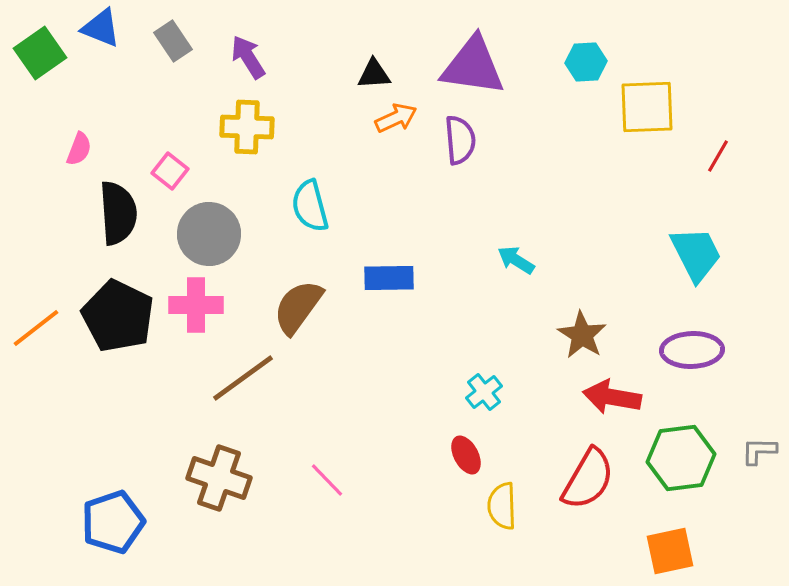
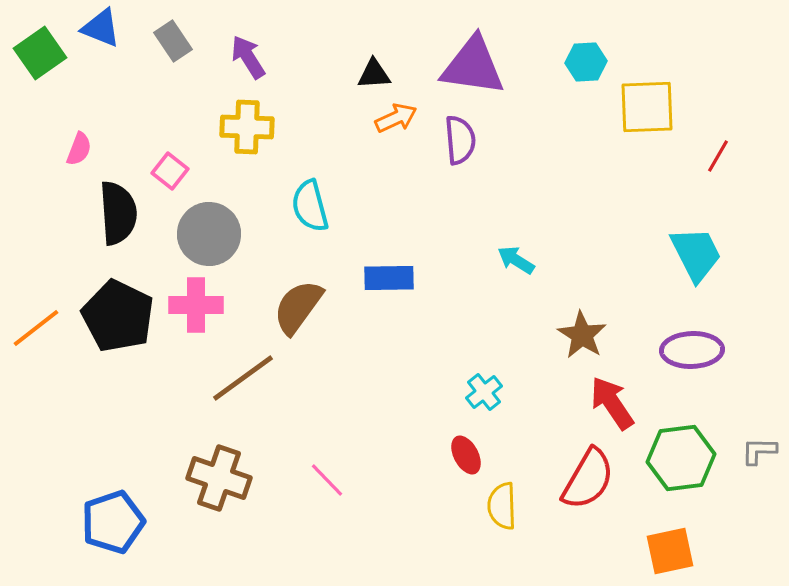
red arrow: moved 6 px down; rotated 46 degrees clockwise
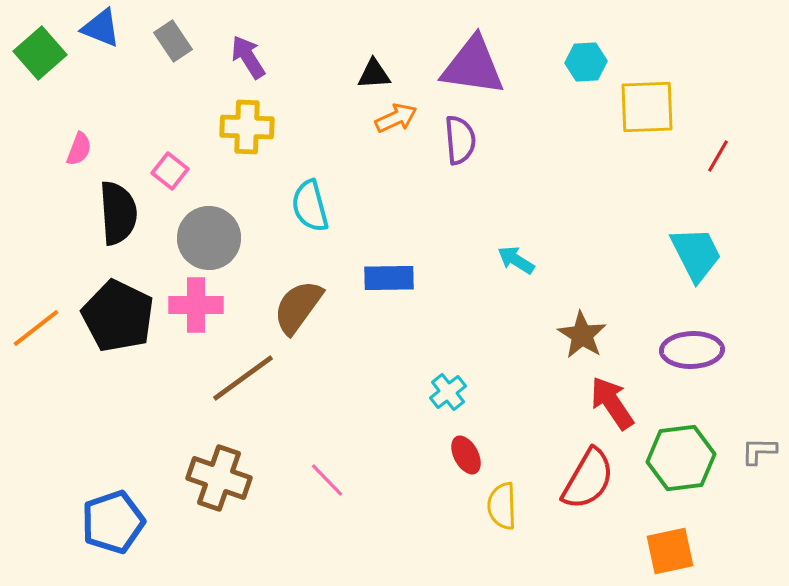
green square: rotated 6 degrees counterclockwise
gray circle: moved 4 px down
cyan cross: moved 36 px left
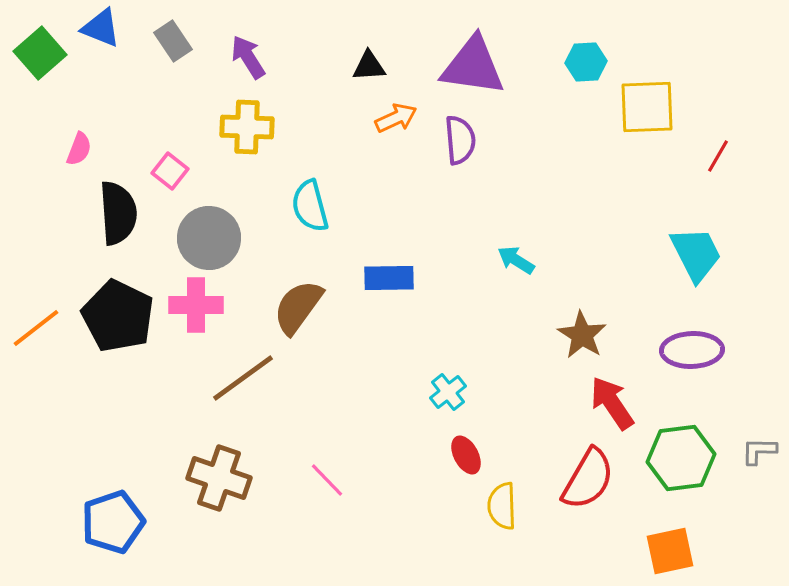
black triangle: moved 5 px left, 8 px up
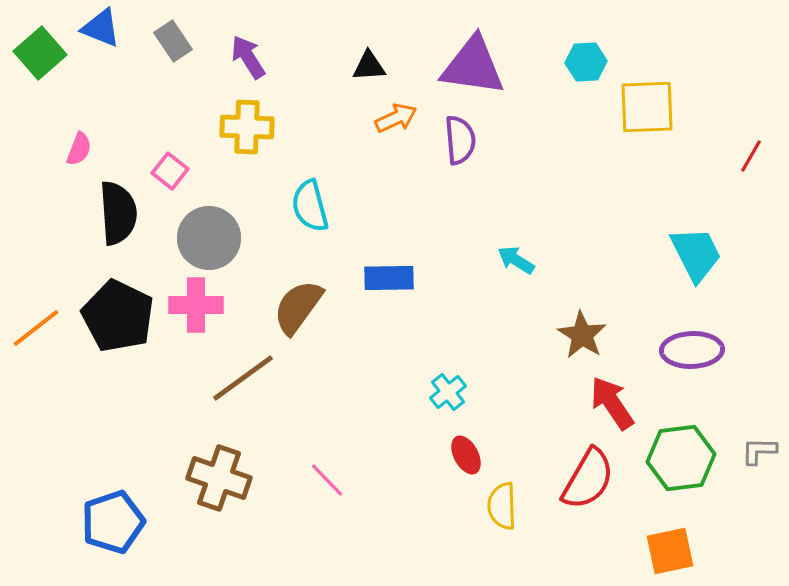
red line: moved 33 px right
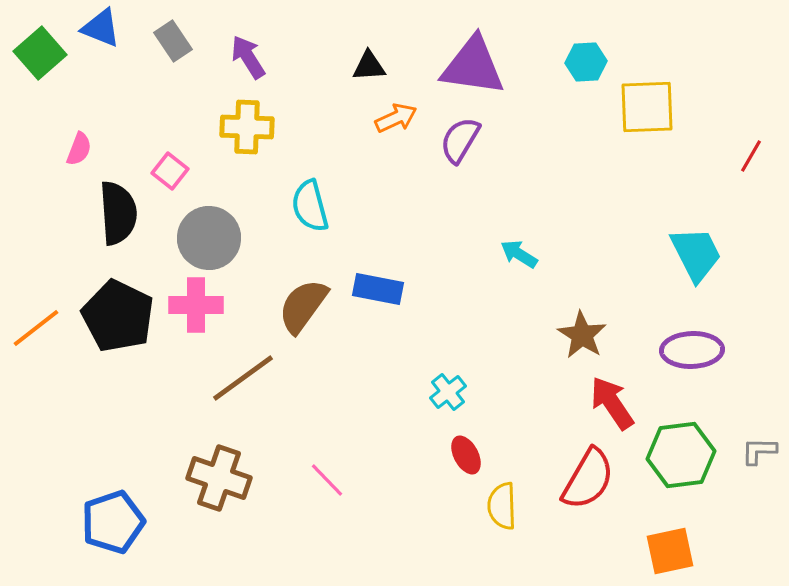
purple semicircle: rotated 144 degrees counterclockwise
cyan arrow: moved 3 px right, 6 px up
blue rectangle: moved 11 px left, 11 px down; rotated 12 degrees clockwise
brown semicircle: moved 5 px right, 1 px up
green hexagon: moved 3 px up
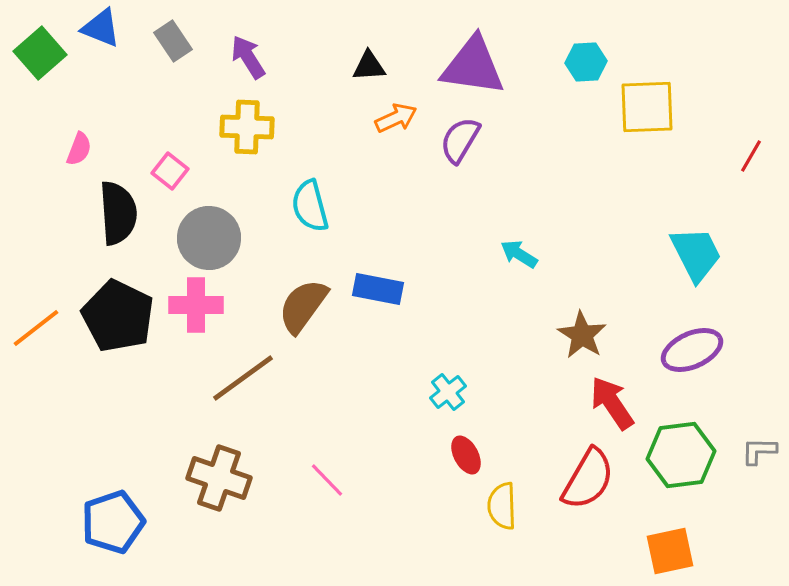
purple ellipse: rotated 22 degrees counterclockwise
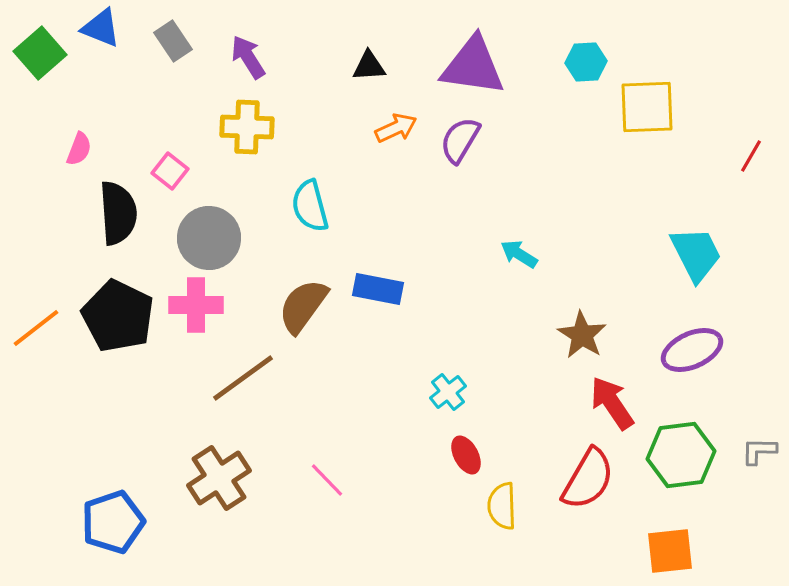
orange arrow: moved 10 px down
brown cross: rotated 38 degrees clockwise
orange square: rotated 6 degrees clockwise
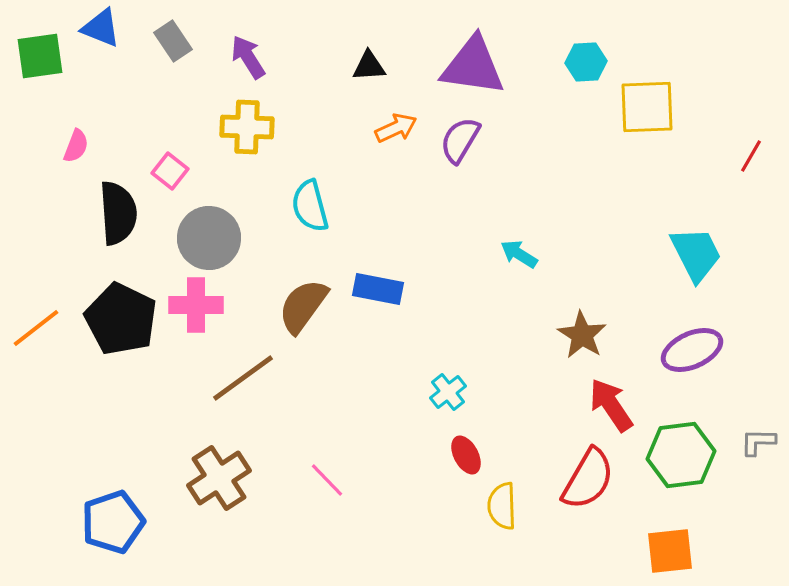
green square: moved 3 px down; rotated 33 degrees clockwise
pink semicircle: moved 3 px left, 3 px up
black pentagon: moved 3 px right, 3 px down
red arrow: moved 1 px left, 2 px down
gray L-shape: moved 1 px left, 9 px up
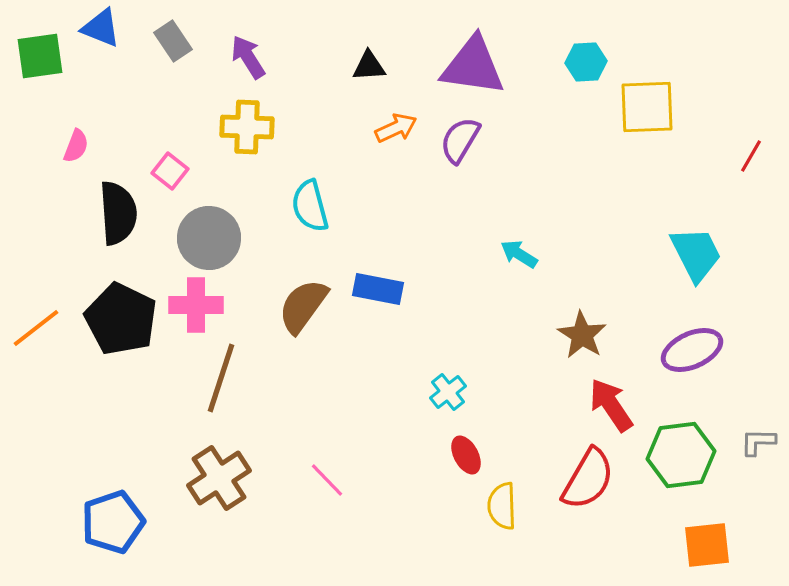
brown line: moved 22 px left; rotated 36 degrees counterclockwise
orange square: moved 37 px right, 6 px up
